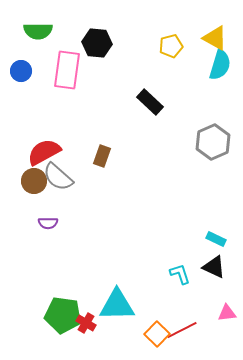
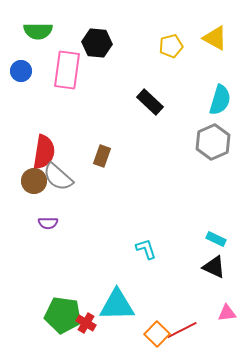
cyan semicircle: moved 35 px down
red semicircle: rotated 128 degrees clockwise
cyan L-shape: moved 34 px left, 25 px up
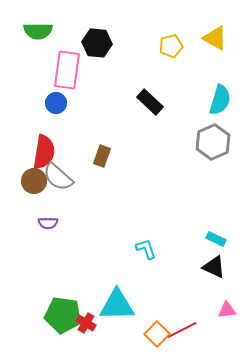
blue circle: moved 35 px right, 32 px down
pink triangle: moved 3 px up
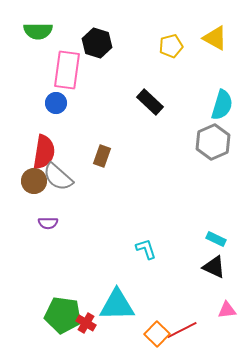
black hexagon: rotated 12 degrees clockwise
cyan semicircle: moved 2 px right, 5 px down
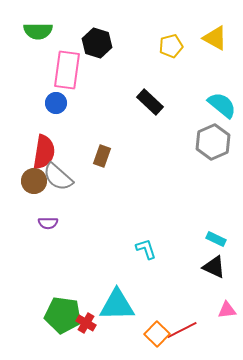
cyan semicircle: rotated 68 degrees counterclockwise
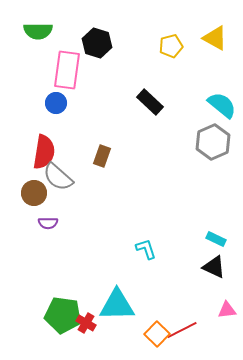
brown circle: moved 12 px down
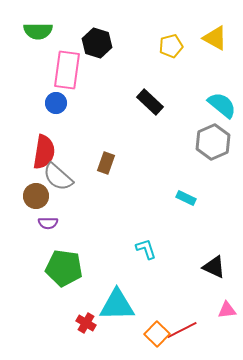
brown rectangle: moved 4 px right, 7 px down
brown circle: moved 2 px right, 3 px down
cyan rectangle: moved 30 px left, 41 px up
green pentagon: moved 1 px right, 47 px up
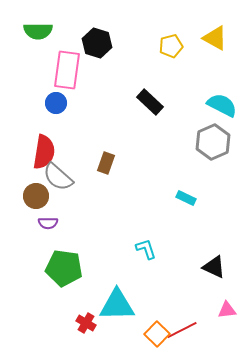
cyan semicircle: rotated 12 degrees counterclockwise
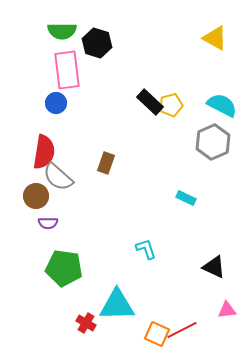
green semicircle: moved 24 px right
yellow pentagon: moved 59 px down
pink rectangle: rotated 15 degrees counterclockwise
orange square: rotated 20 degrees counterclockwise
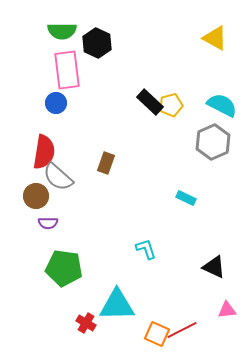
black hexagon: rotated 8 degrees clockwise
